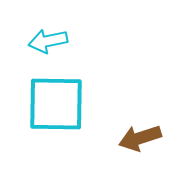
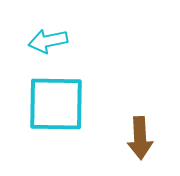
brown arrow: rotated 75 degrees counterclockwise
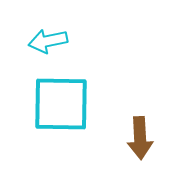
cyan square: moved 5 px right
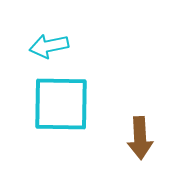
cyan arrow: moved 1 px right, 5 px down
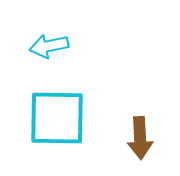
cyan square: moved 4 px left, 14 px down
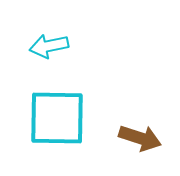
brown arrow: rotated 69 degrees counterclockwise
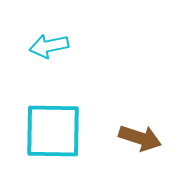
cyan square: moved 4 px left, 13 px down
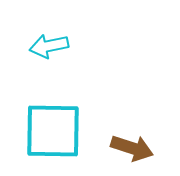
brown arrow: moved 8 px left, 10 px down
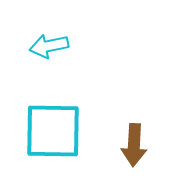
brown arrow: moved 2 px right, 3 px up; rotated 75 degrees clockwise
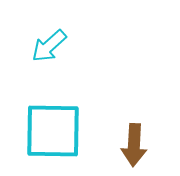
cyan arrow: rotated 30 degrees counterclockwise
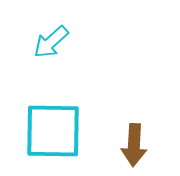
cyan arrow: moved 2 px right, 4 px up
